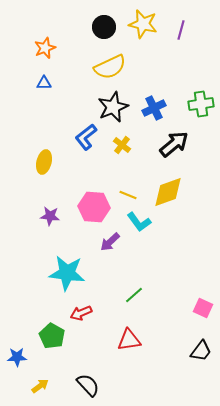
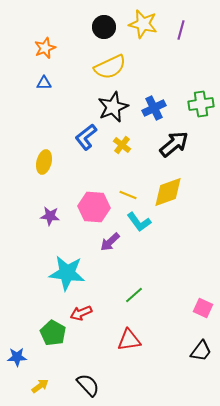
green pentagon: moved 1 px right, 3 px up
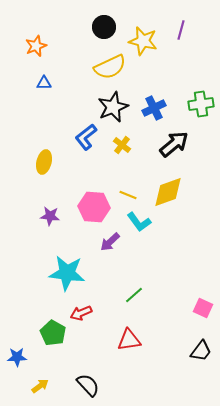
yellow star: moved 17 px down
orange star: moved 9 px left, 2 px up
